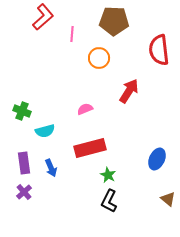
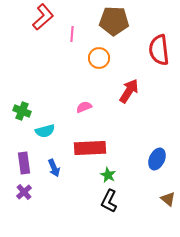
pink semicircle: moved 1 px left, 2 px up
red rectangle: rotated 12 degrees clockwise
blue arrow: moved 3 px right
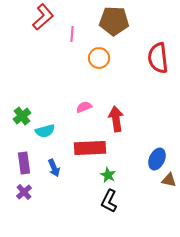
red semicircle: moved 1 px left, 8 px down
red arrow: moved 13 px left, 28 px down; rotated 40 degrees counterclockwise
green cross: moved 5 px down; rotated 30 degrees clockwise
brown triangle: moved 1 px right, 19 px up; rotated 28 degrees counterclockwise
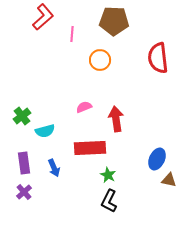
orange circle: moved 1 px right, 2 px down
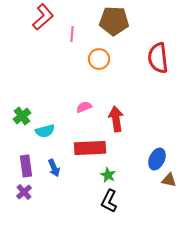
orange circle: moved 1 px left, 1 px up
purple rectangle: moved 2 px right, 3 px down
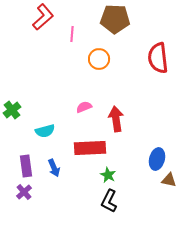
brown pentagon: moved 1 px right, 2 px up
green cross: moved 10 px left, 6 px up
blue ellipse: rotated 10 degrees counterclockwise
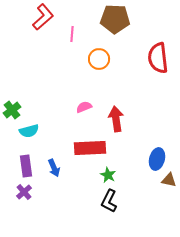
cyan semicircle: moved 16 px left
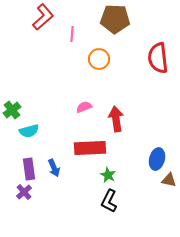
purple rectangle: moved 3 px right, 3 px down
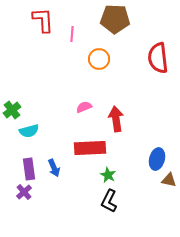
red L-shape: moved 3 px down; rotated 52 degrees counterclockwise
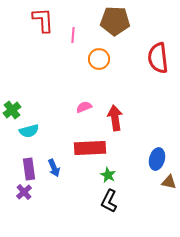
brown pentagon: moved 2 px down
pink line: moved 1 px right, 1 px down
red arrow: moved 1 px left, 1 px up
brown triangle: moved 2 px down
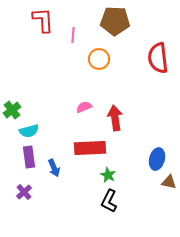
purple rectangle: moved 12 px up
